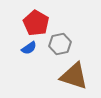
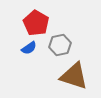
gray hexagon: moved 1 px down
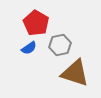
brown triangle: moved 1 px right, 3 px up
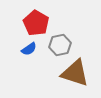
blue semicircle: moved 1 px down
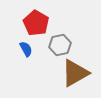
blue semicircle: moved 3 px left; rotated 84 degrees counterclockwise
brown triangle: rotated 48 degrees counterclockwise
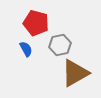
red pentagon: rotated 15 degrees counterclockwise
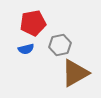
red pentagon: moved 3 px left; rotated 25 degrees counterclockwise
blue semicircle: rotated 105 degrees clockwise
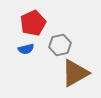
red pentagon: rotated 15 degrees counterclockwise
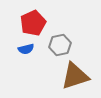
brown triangle: moved 3 px down; rotated 12 degrees clockwise
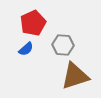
gray hexagon: moved 3 px right; rotated 15 degrees clockwise
blue semicircle: rotated 28 degrees counterclockwise
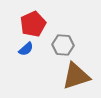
red pentagon: moved 1 px down
brown triangle: moved 1 px right
